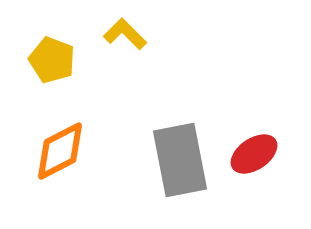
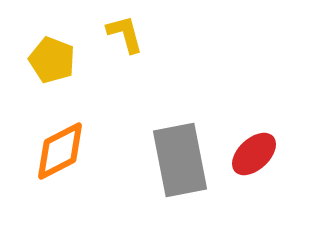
yellow L-shape: rotated 30 degrees clockwise
red ellipse: rotated 9 degrees counterclockwise
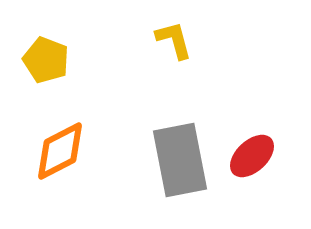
yellow L-shape: moved 49 px right, 6 px down
yellow pentagon: moved 6 px left
red ellipse: moved 2 px left, 2 px down
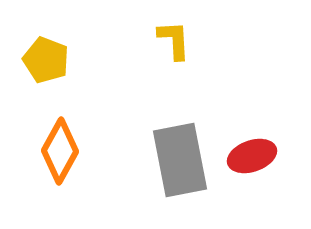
yellow L-shape: rotated 12 degrees clockwise
orange diamond: rotated 34 degrees counterclockwise
red ellipse: rotated 24 degrees clockwise
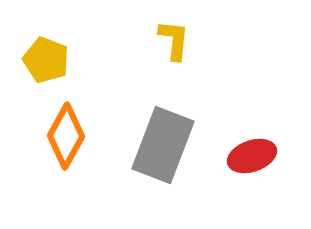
yellow L-shape: rotated 9 degrees clockwise
orange diamond: moved 6 px right, 15 px up
gray rectangle: moved 17 px left, 15 px up; rotated 32 degrees clockwise
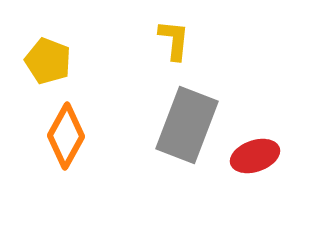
yellow pentagon: moved 2 px right, 1 px down
gray rectangle: moved 24 px right, 20 px up
red ellipse: moved 3 px right
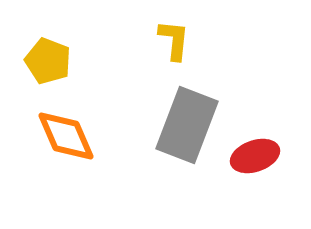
orange diamond: rotated 52 degrees counterclockwise
